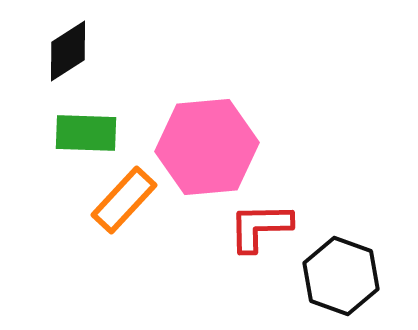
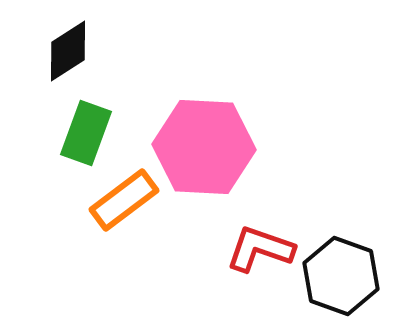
green rectangle: rotated 72 degrees counterclockwise
pink hexagon: moved 3 px left; rotated 8 degrees clockwise
orange rectangle: rotated 10 degrees clockwise
red L-shape: moved 22 px down; rotated 20 degrees clockwise
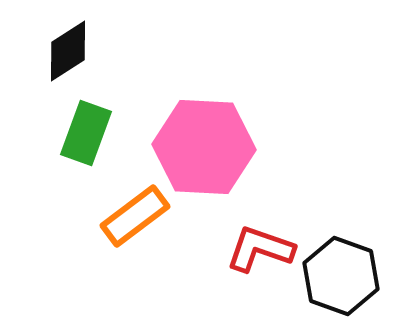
orange rectangle: moved 11 px right, 16 px down
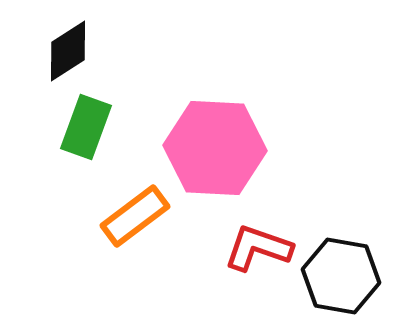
green rectangle: moved 6 px up
pink hexagon: moved 11 px right, 1 px down
red L-shape: moved 2 px left, 1 px up
black hexagon: rotated 10 degrees counterclockwise
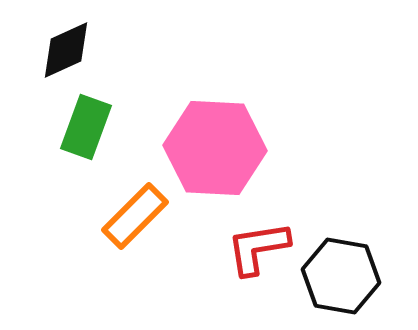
black diamond: moved 2 px left, 1 px up; rotated 8 degrees clockwise
orange rectangle: rotated 8 degrees counterclockwise
red L-shape: rotated 28 degrees counterclockwise
